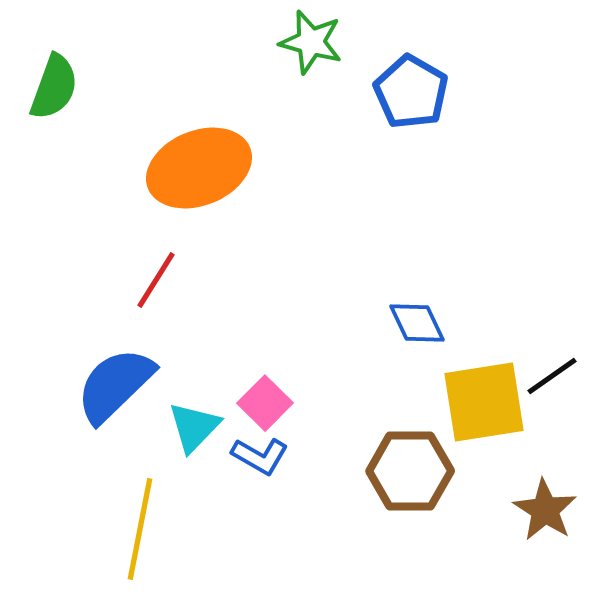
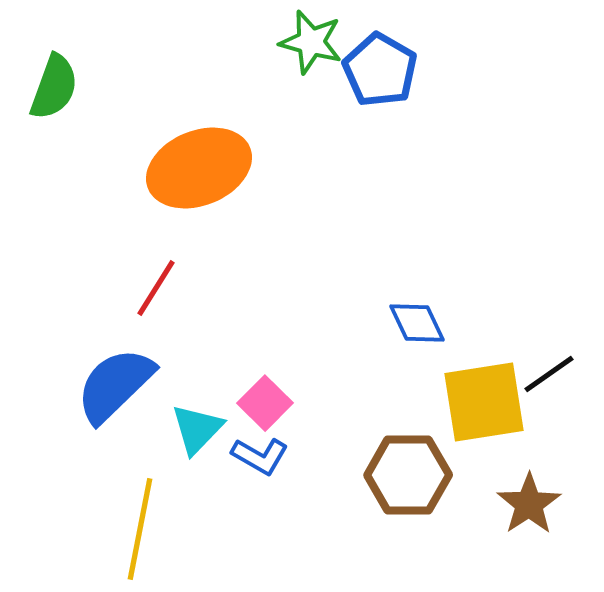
blue pentagon: moved 31 px left, 22 px up
red line: moved 8 px down
black line: moved 3 px left, 2 px up
cyan triangle: moved 3 px right, 2 px down
brown hexagon: moved 2 px left, 4 px down
brown star: moved 16 px left, 6 px up; rotated 6 degrees clockwise
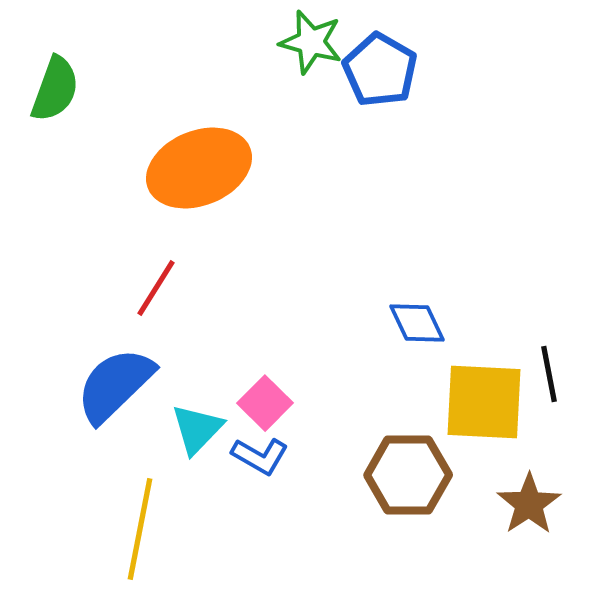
green semicircle: moved 1 px right, 2 px down
black line: rotated 66 degrees counterclockwise
yellow square: rotated 12 degrees clockwise
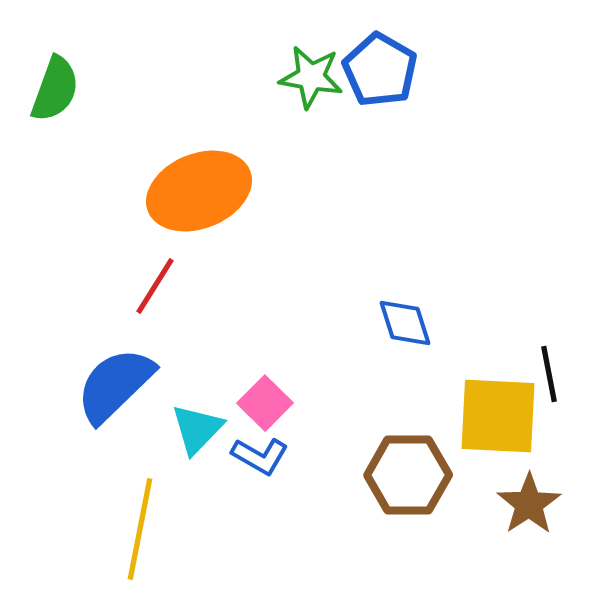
green star: moved 35 px down; rotated 6 degrees counterclockwise
orange ellipse: moved 23 px down
red line: moved 1 px left, 2 px up
blue diamond: moved 12 px left; rotated 8 degrees clockwise
yellow square: moved 14 px right, 14 px down
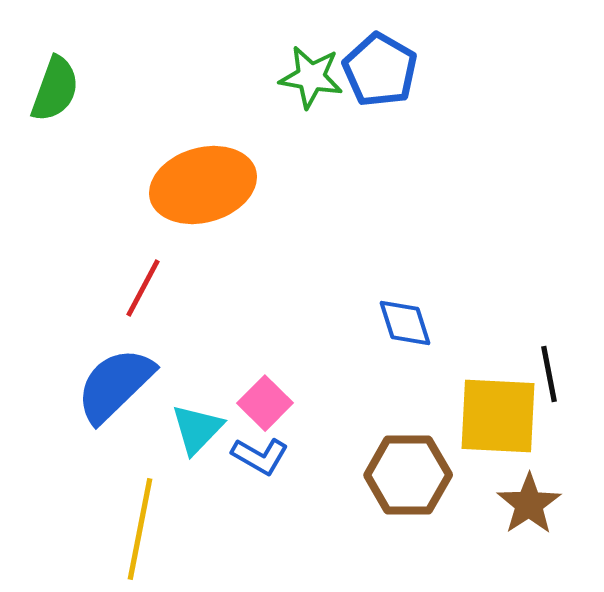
orange ellipse: moved 4 px right, 6 px up; rotated 6 degrees clockwise
red line: moved 12 px left, 2 px down; rotated 4 degrees counterclockwise
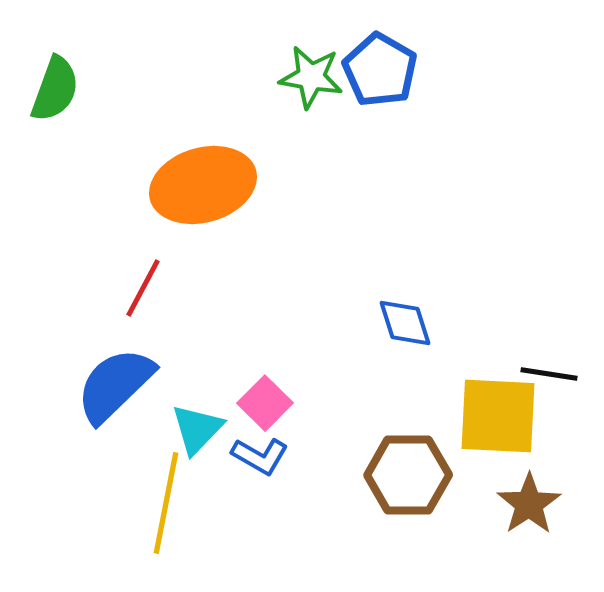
black line: rotated 70 degrees counterclockwise
yellow line: moved 26 px right, 26 px up
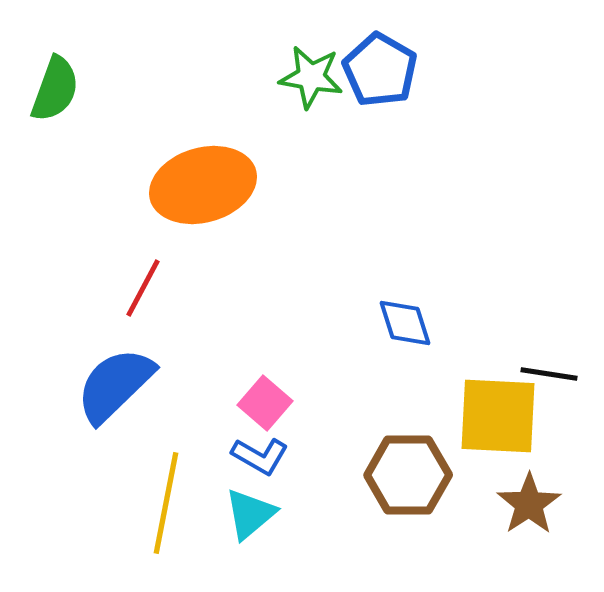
pink square: rotated 4 degrees counterclockwise
cyan triangle: moved 53 px right, 85 px down; rotated 6 degrees clockwise
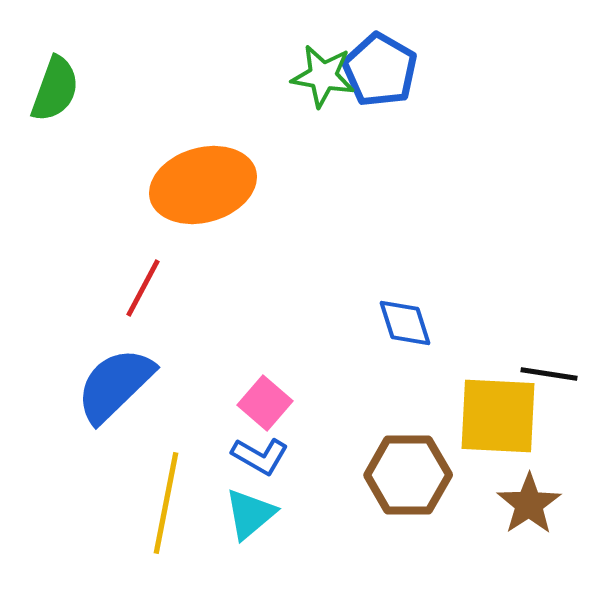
green star: moved 12 px right, 1 px up
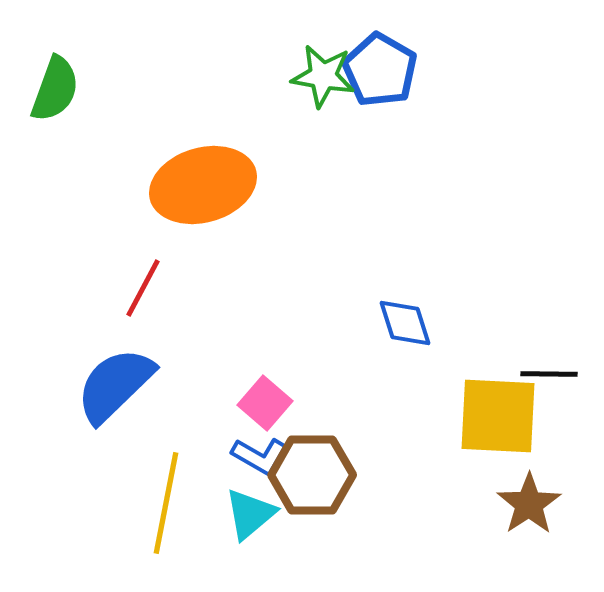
black line: rotated 8 degrees counterclockwise
brown hexagon: moved 96 px left
